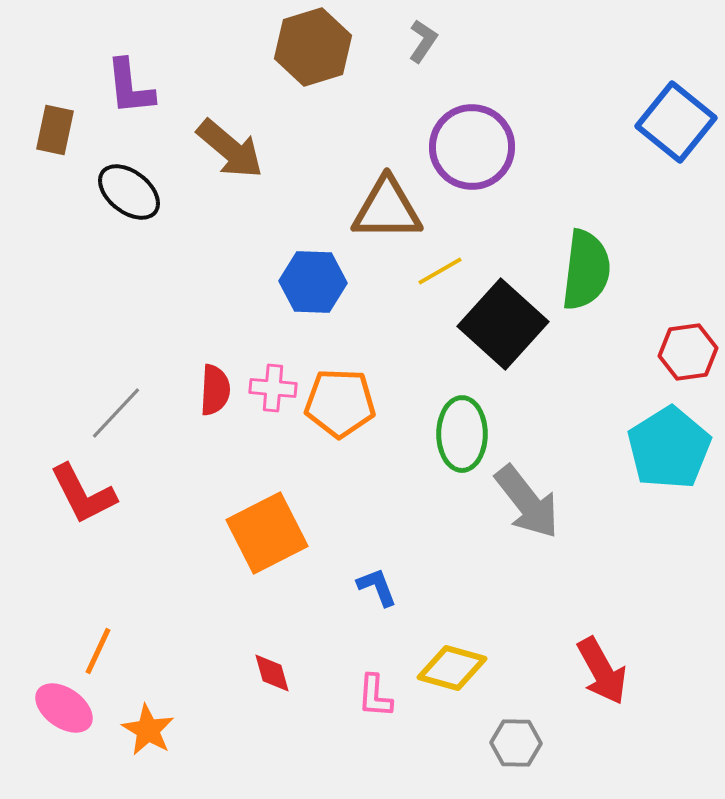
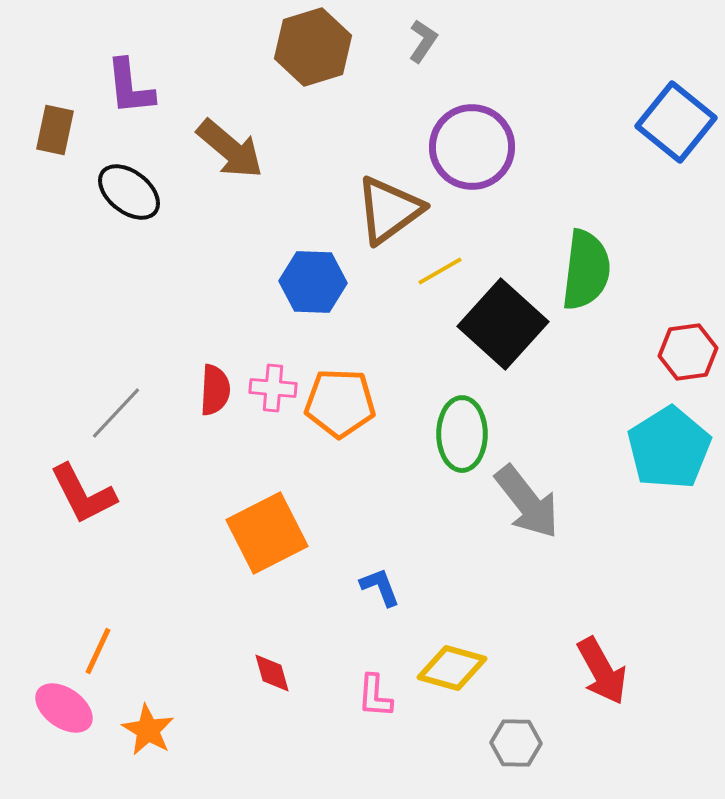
brown triangle: moved 2 px right, 1 px down; rotated 36 degrees counterclockwise
blue L-shape: moved 3 px right
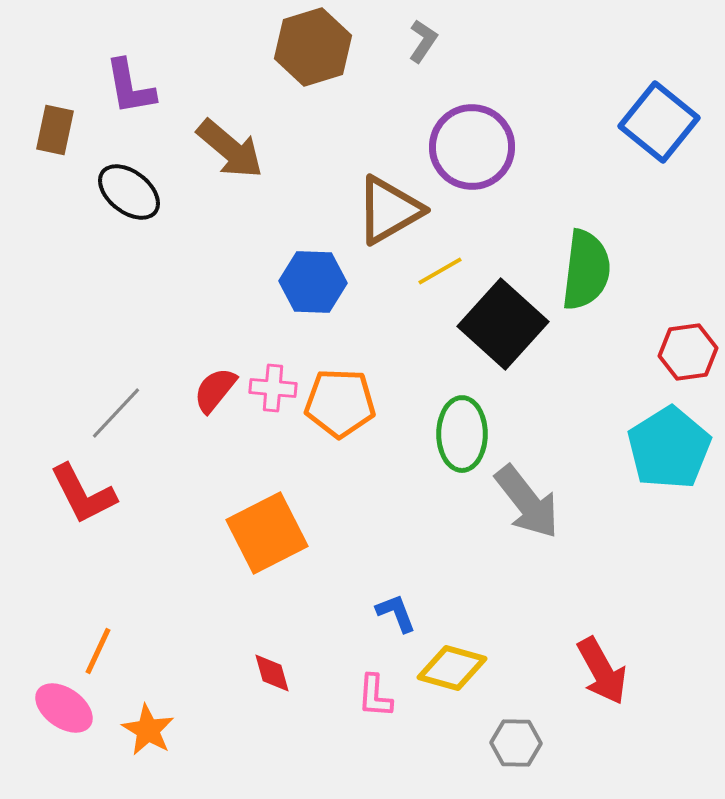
purple L-shape: rotated 4 degrees counterclockwise
blue square: moved 17 px left
brown triangle: rotated 6 degrees clockwise
red semicircle: rotated 144 degrees counterclockwise
blue L-shape: moved 16 px right, 26 px down
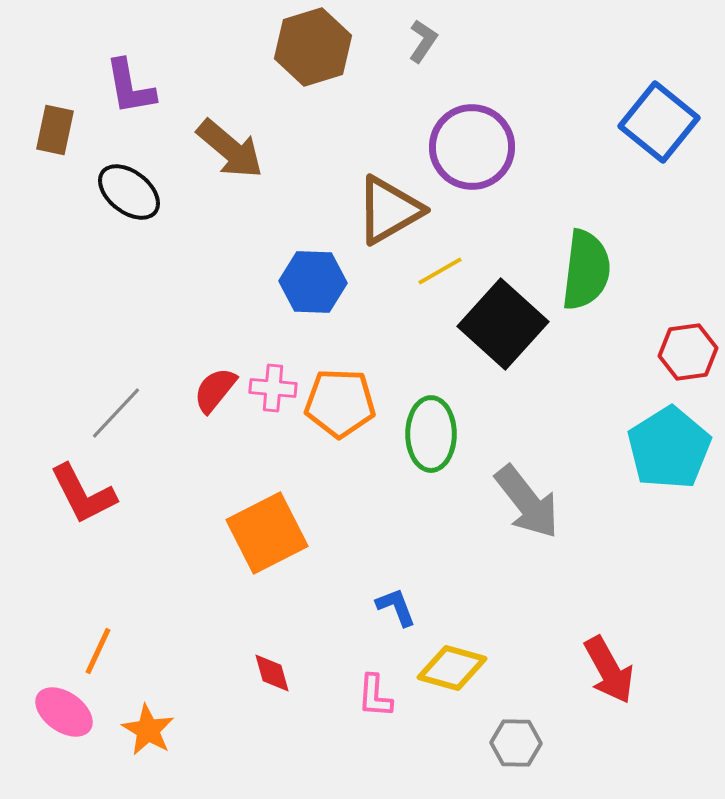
green ellipse: moved 31 px left
blue L-shape: moved 6 px up
red arrow: moved 7 px right, 1 px up
pink ellipse: moved 4 px down
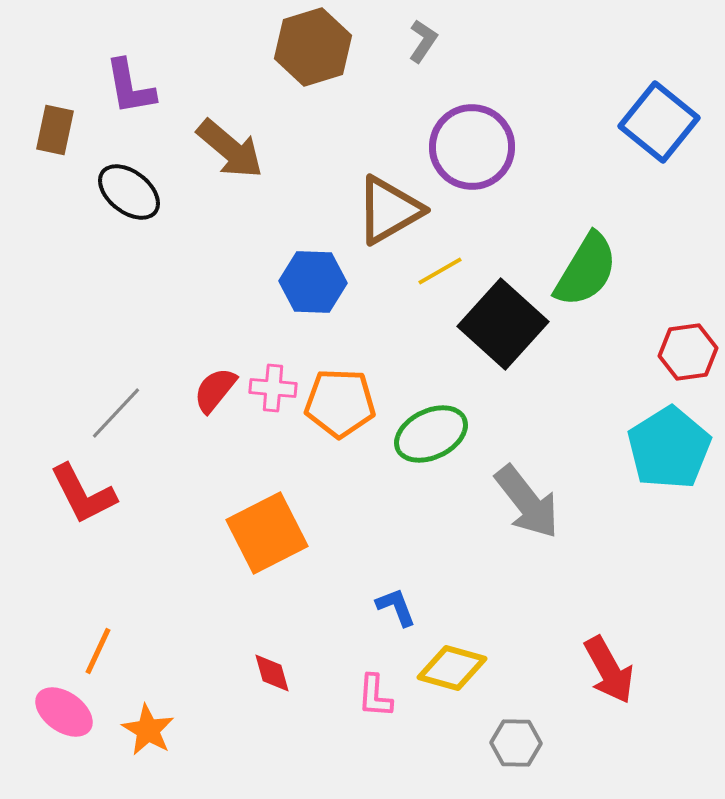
green semicircle: rotated 24 degrees clockwise
green ellipse: rotated 64 degrees clockwise
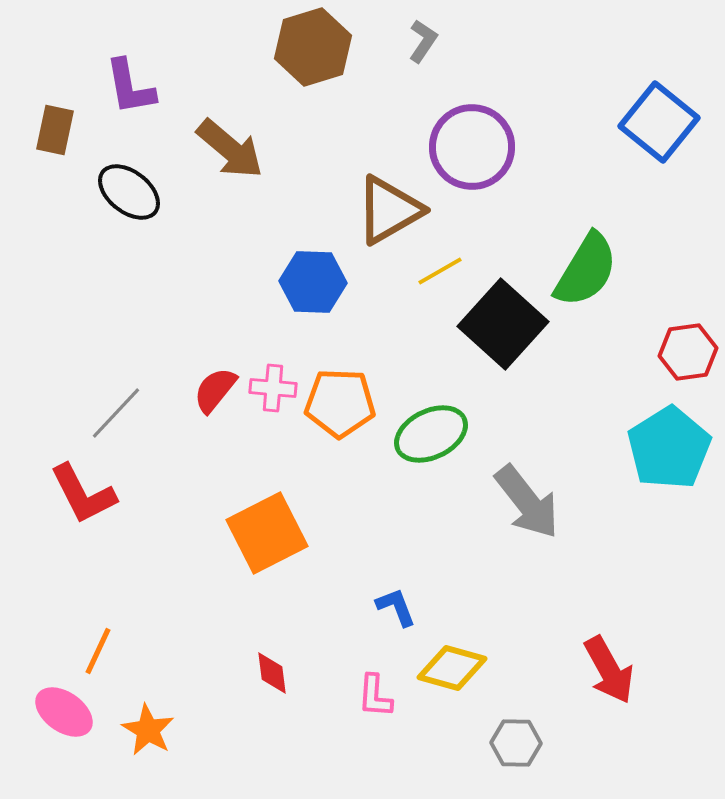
red diamond: rotated 9 degrees clockwise
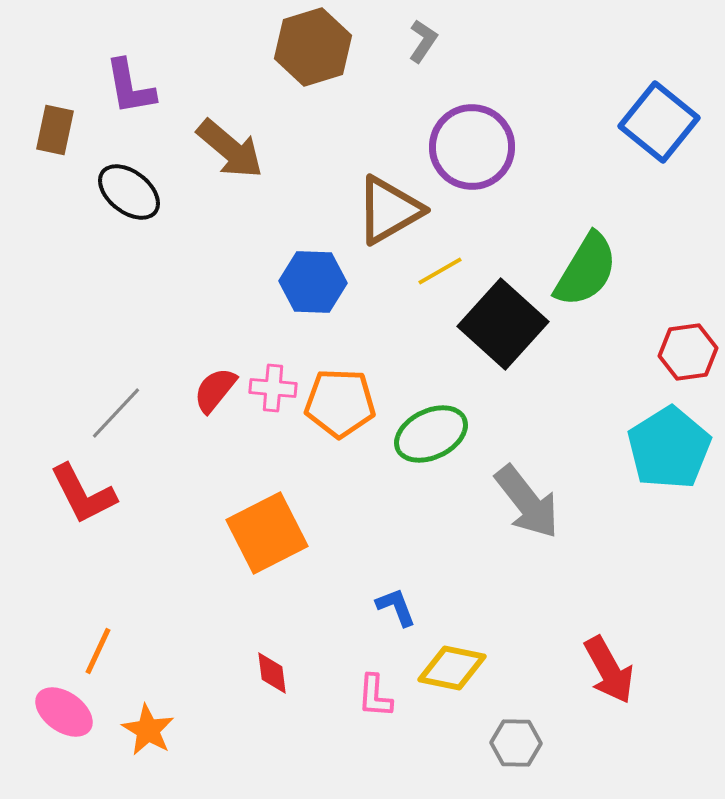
yellow diamond: rotated 4 degrees counterclockwise
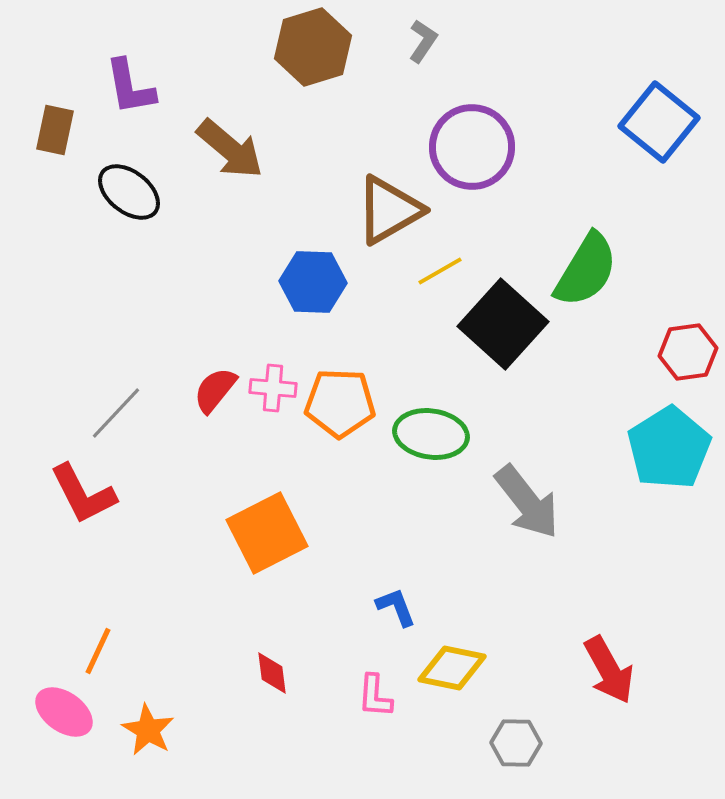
green ellipse: rotated 34 degrees clockwise
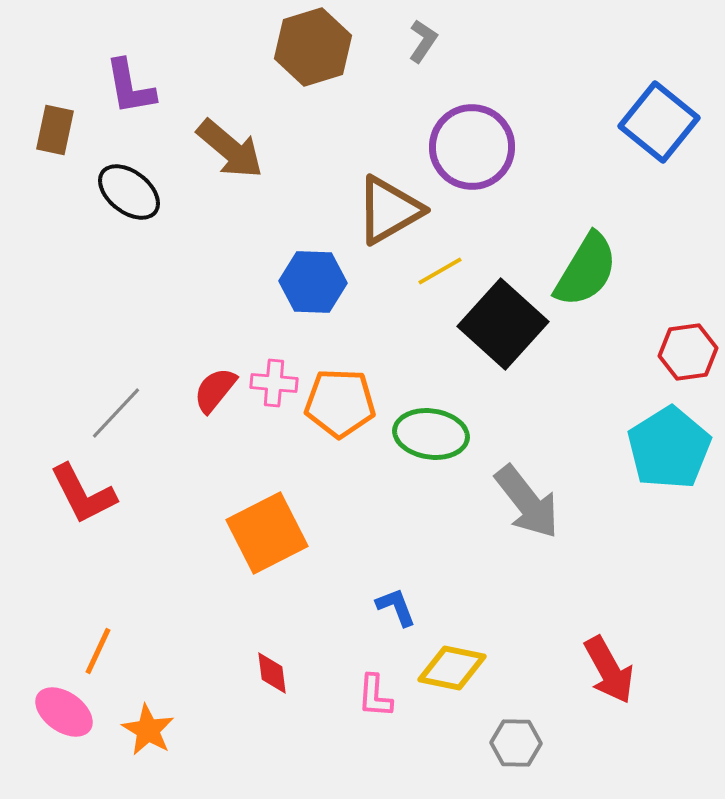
pink cross: moved 1 px right, 5 px up
